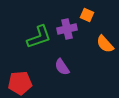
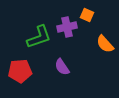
purple cross: moved 2 px up
red pentagon: moved 12 px up
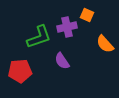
purple semicircle: moved 6 px up
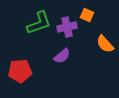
green L-shape: moved 14 px up
purple semicircle: moved 5 px up; rotated 96 degrees counterclockwise
